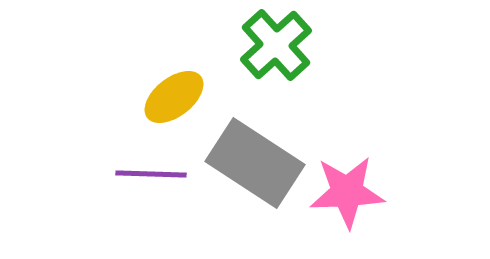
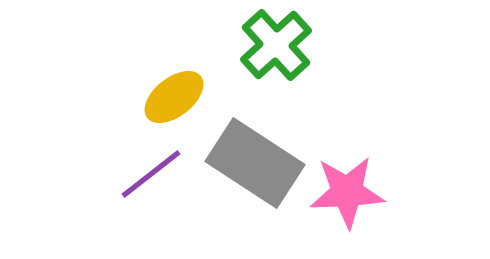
purple line: rotated 40 degrees counterclockwise
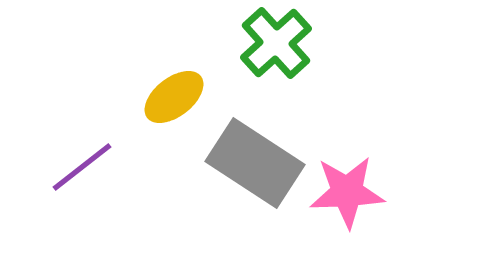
green cross: moved 2 px up
purple line: moved 69 px left, 7 px up
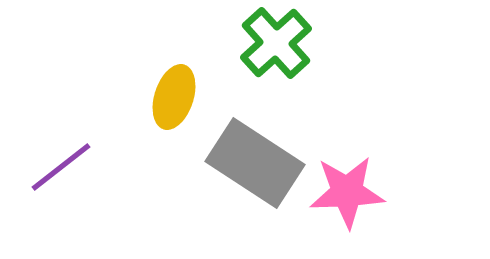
yellow ellipse: rotated 34 degrees counterclockwise
purple line: moved 21 px left
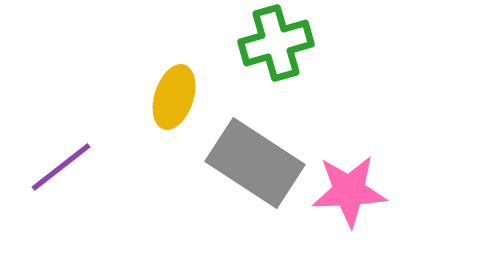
green cross: rotated 26 degrees clockwise
pink star: moved 2 px right, 1 px up
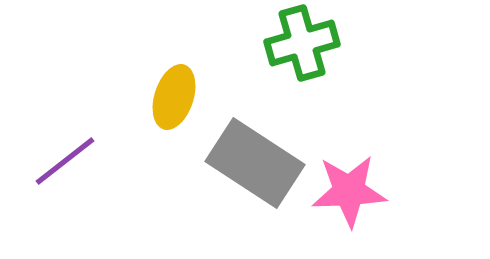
green cross: moved 26 px right
purple line: moved 4 px right, 6 px up
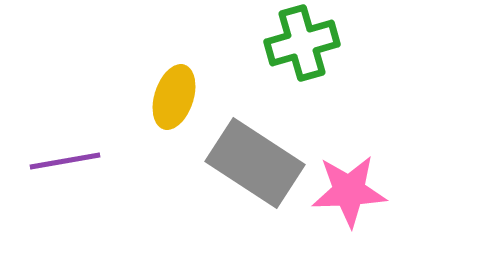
purple line: rotated 28 degrees clockwise
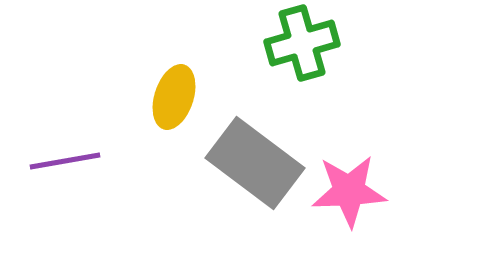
gray rectangle: rotated 4 degrees clockwise
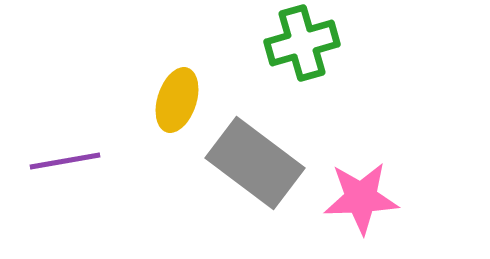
yellow ellipse: moved 3 px right, 3 px down
pink star: moved 12 px right, 7 px down
